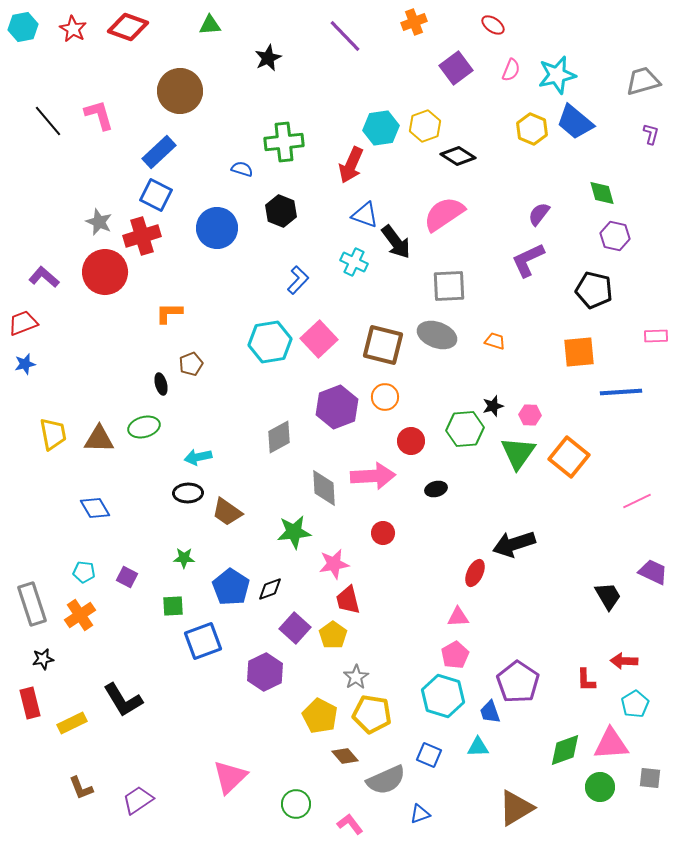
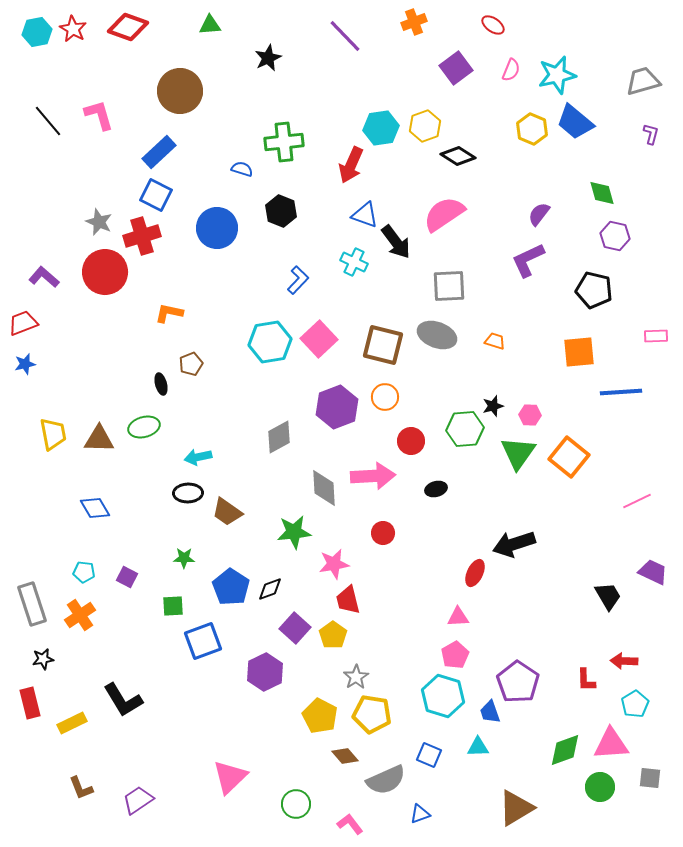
cyan hexagon at (23, 27): moved 14 px right, 5 px down
orange L-shape at (169, 313): rotated 12 degrees clockwise
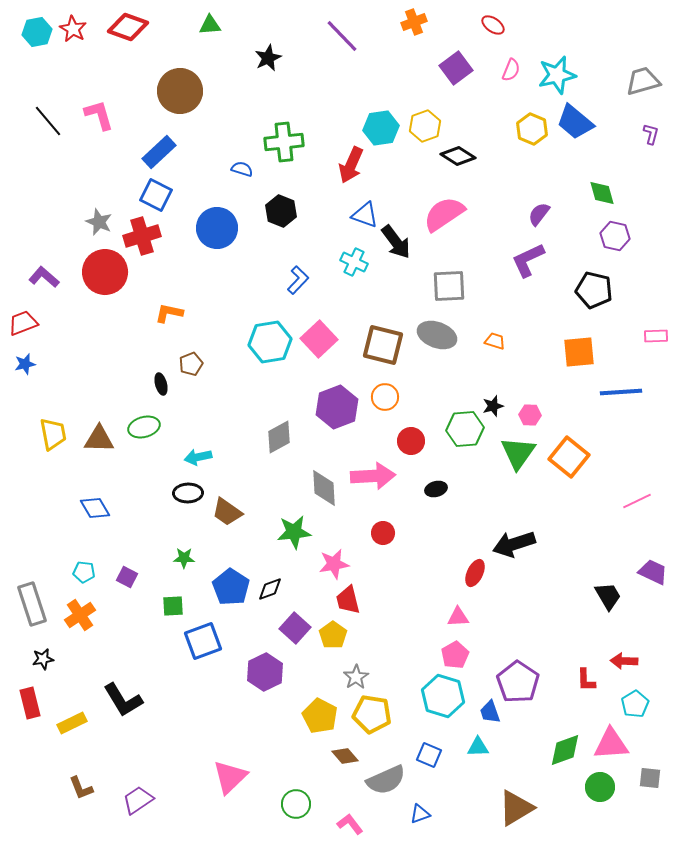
purple line at (345, 36): moved 3 px left
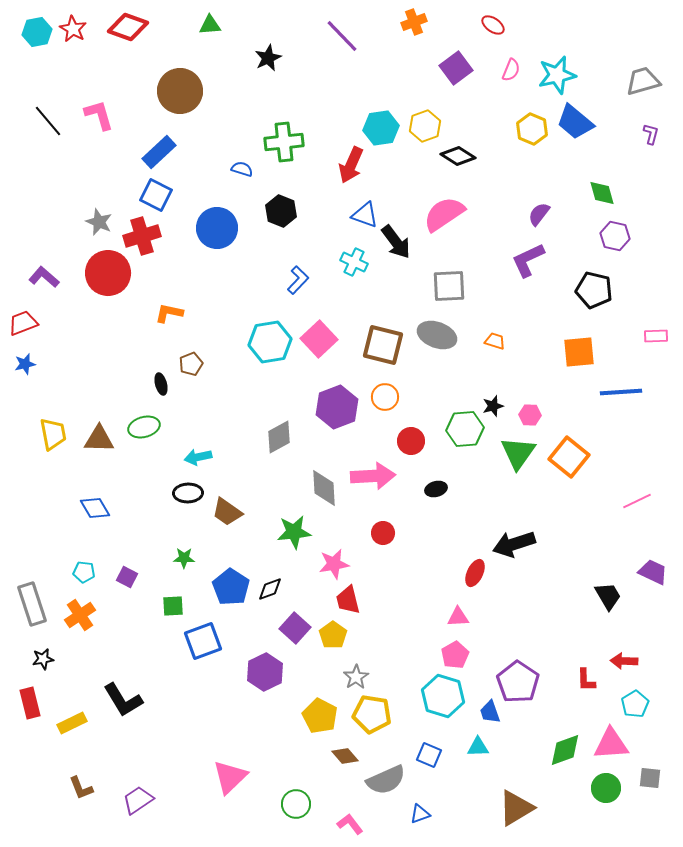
red circle at (105, 272): moved 3 px right, 1 px down
green circle at (600, 787): moved 6 px right, 1 px down
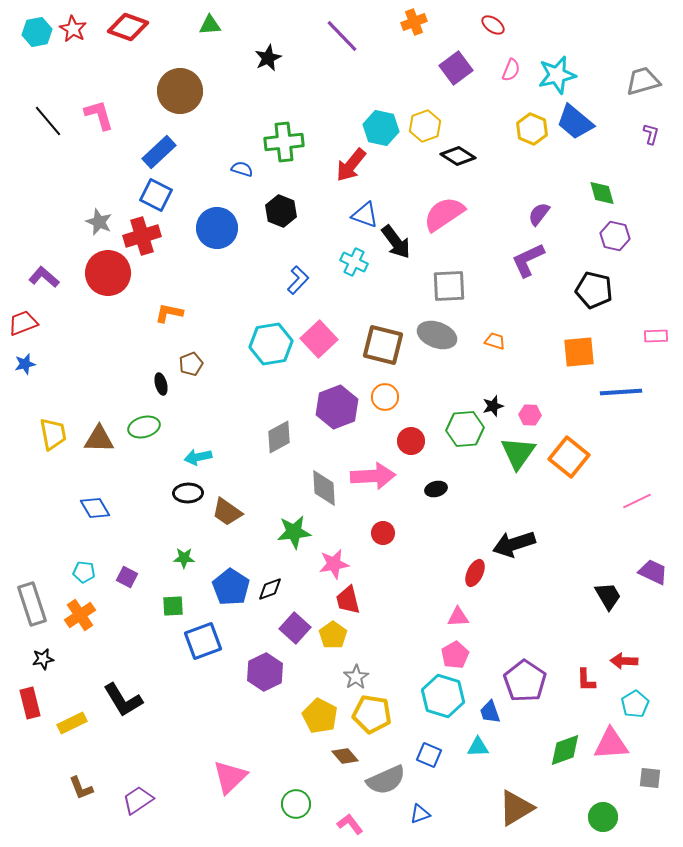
cyan hexagon at (381, 128): rotated 20 degrees clockwise
red arrow at (351, 165): rotated 15 degrees clockwise
cyan hexagon at (270, 342): moved 1 px right, 2 px down
purple pentagon at (518, 682): moved 7 px right, 1 px up
green circle at (606, 788): moved 3 px left, 29 px down
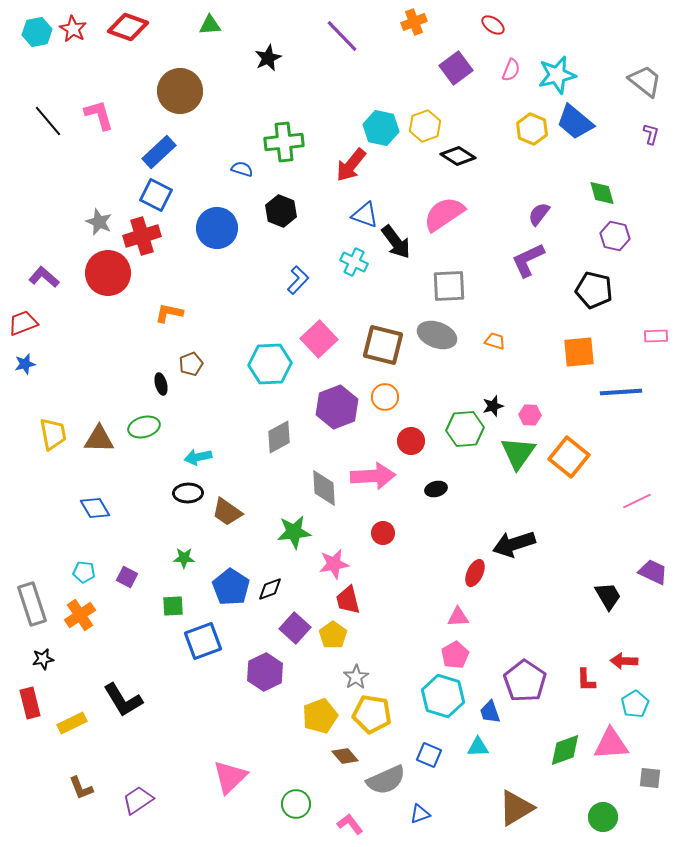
gray trapezoid at (643, 81): moved 2 px right; rotated 54 degrees clockwise
cyan hexagon at (271, 344): moved 1 px left, 20 px down; rotated 6 degrees clockwise
yellow pentagon at (320, 716): rotated 24 degrees clockwise
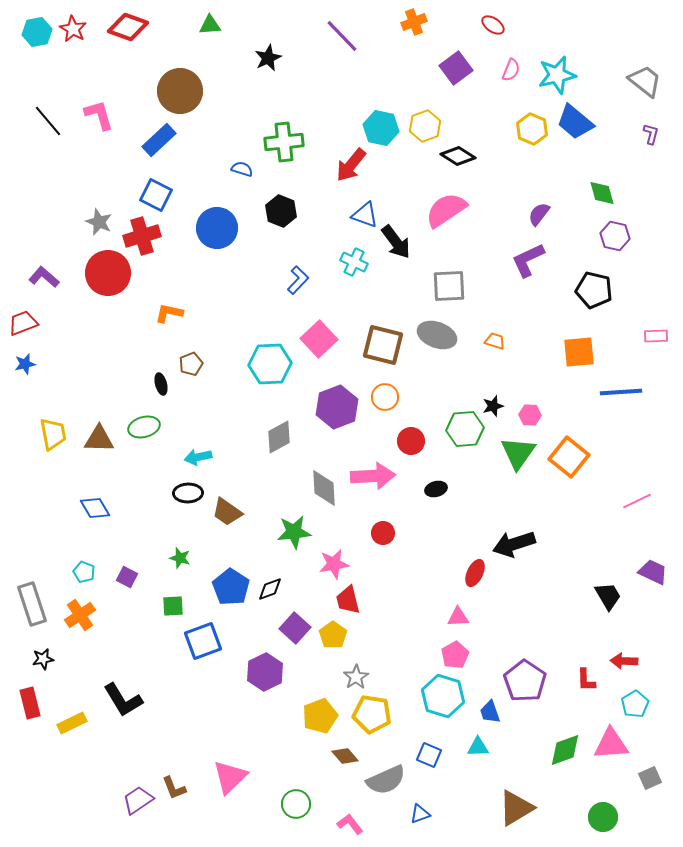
blue rectangle at (159, 152): moved 12 px up
pink semicircle at (444, 214): moved 2 px right, 4 px up
green star at (184, 558): moved 4 px left; rotated 15 degrees clockwise
cyan pentagon at (84, 572): rotated 15 degrees clockwise
gray square at (650, 778): rotated 30 degrees counterclockwise
brown L-shape at (81, 788): moved 93 px right
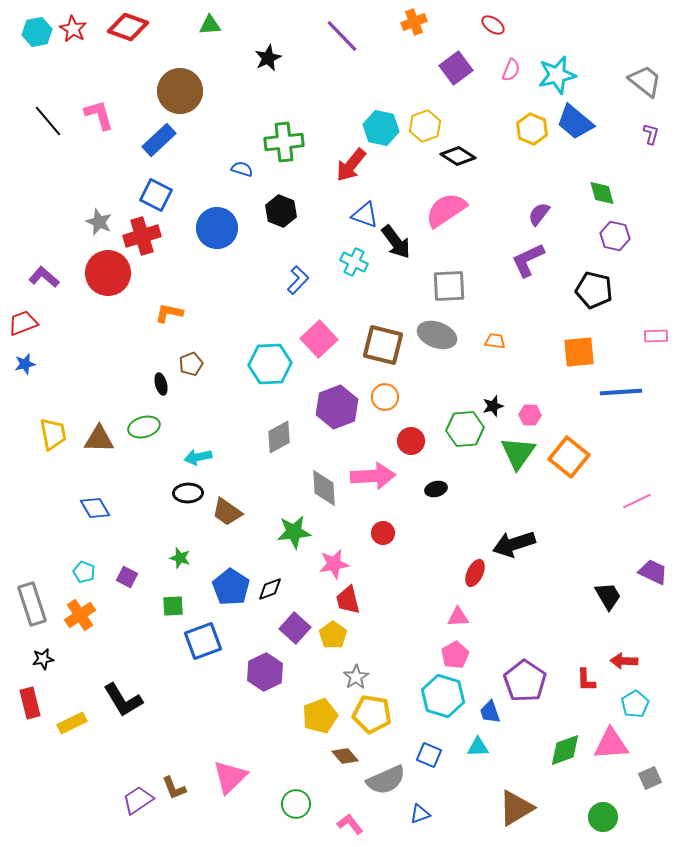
orange trapezoid at (495, 341): rotated 10 degrees counterclockwise
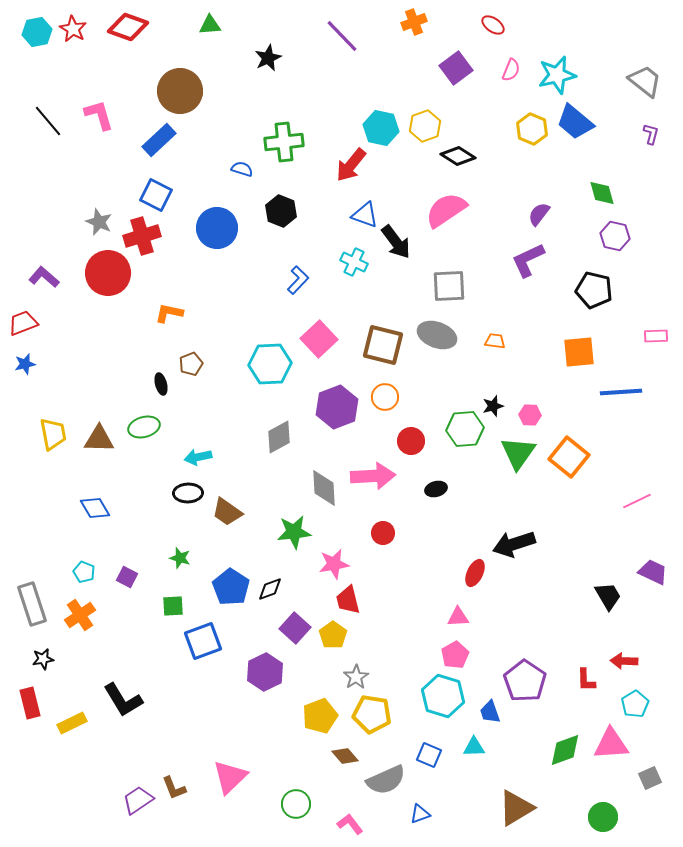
cyan triangle at (478, 747): moved 4 px left
